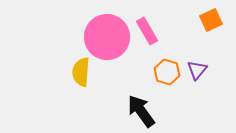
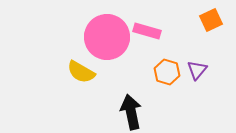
pink rectangle: rotated 44 degrees counterclockwise
yellow semicircle: rotated 64 degrees counterclockwise
black arrow: moved 10 px left, 1 px down; rotated 24 degrees clockwise
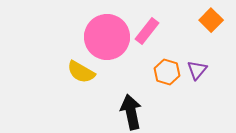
orange square: rotated 20 degrees counterclockwise
pink rectangle: rotated 68 degrees counterclockwise
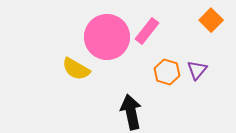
yellow semicircle: moved 5 px left, 3 px up
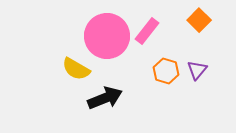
orange square: moved 12 px left
pink circle: moved 1 px up
orange hexagon: moved 1 px left, 1 px up
black arrow: moved 26 px left, 14 px up; rotated 80 degrees clockwise
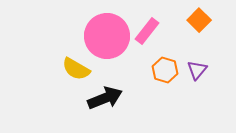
orange hexagon: moved 1 px left, 1 px up
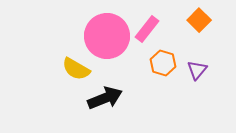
pink rectangle: moved 2 px up
orange hexagon: moved 2 px left, 7 px up
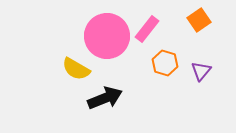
orange square: rotated 10 degrees clockwise
orange hexagon: moved 2 px right
purple triangle: moved 4 px right, 1 px down
